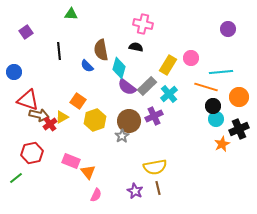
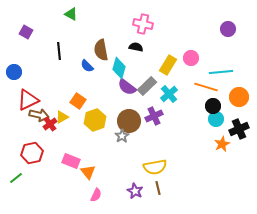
green triangle: rotated 24 degrees clockwise
purple square: rotated 24 degrees counterclockwise
red triangle: rotated 45 degrees counterclockwise
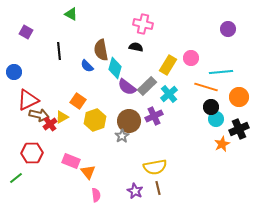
cyan diamond: moved 4 px left
black circle: moved 2 px left, 1 px down
red hexagon: rotated 10 degrees clockwise
pink semicircle: rotated 32 degrees counterclockwise
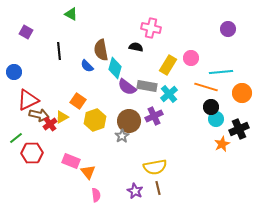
pink cross: moved 8 px right, 4 px down
gray rectangle: rotated 54 degrees clockwise
orange circle: moved 3 px right, 4 px up
green line: moved 40 px up
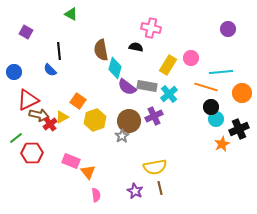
blue semicircle: moved 37 px left, 4 px down
brown line: moved 2 px right
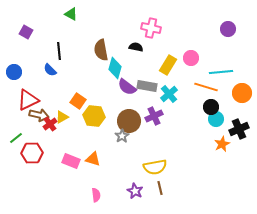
yellow hexagon: moved 1 px left, 4 px up; rotated 25 degrees clockwise
orange triangle: moved 5 px right, 13 px up; rotated 35 degrees counterclockwise
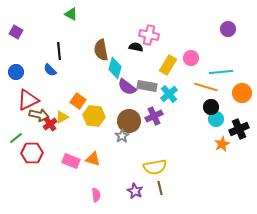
pink cross: moved 2 px left, 7 px down
purple square: moved 10 px left
blue circle: moved 2 px right
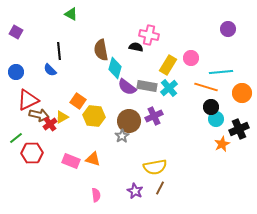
cyan cross: moved 6 px up
brown line: rotated 40 degrees clockwise
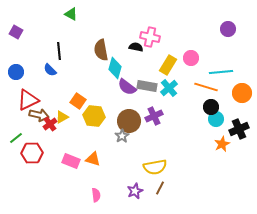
pink cross: moved 1 px right, 2 px down
purple star: rotated 21 degrees clockwise
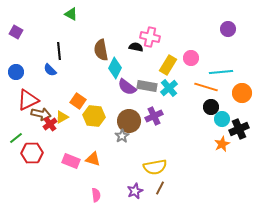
cyan diamond: rotated 10 degrees clockwise
brown arrow: moved 2 px right, 1 px up
cyan circle: moved 6 px right
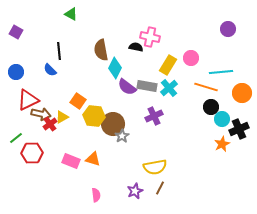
brown circle: moved 16 px left, 3 px down
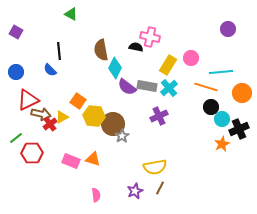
purple cross: moved 5 px right
